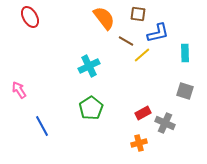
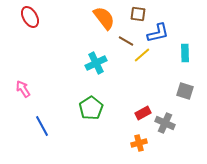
cyan cross: moved 7 px right, 3 px up
pink arrow: moved 4 px right, 1 px up
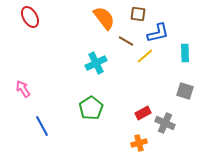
yellow line: moved 3 px right, 1 px down
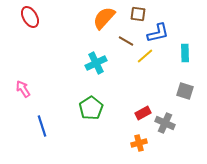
orange semicircle: rotated 100 degrees counterclockwise
blue line: rotated 10 degrees clockwise
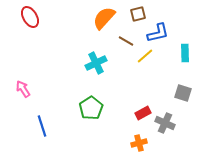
brown square: rotated 21 degrees counterclockwise
gray square: moved 2 px left, 2 px down
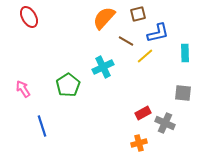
red ellipse: moved 1 px left
cyan cross: moved 7 px right, 4 px down
gray square: rotated 12 degrees counterclockwise
green pentagon: moved 23 px left, 23 px up
